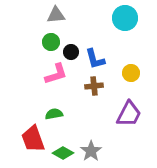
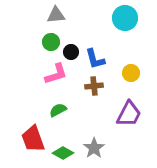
green semicircle: moved 4 px right, 4 px up; rotated 18 degrees counterclockwise
gray star: moved 3 px right, 3 px up
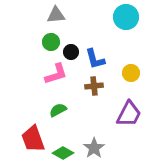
cyan circle: moved 1 px right, 1 px up
